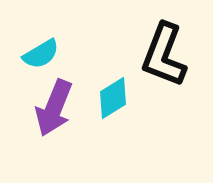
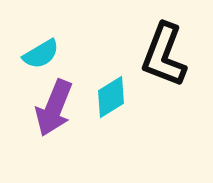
cyan diamond: moved 2 px left, 1 px up
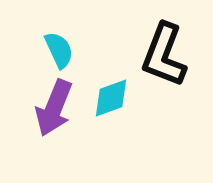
cyan semicircle: moved 18 px right, 4 px up; rotated 84 degrees counterclockwise
cyan diamond: moved 1 px down; rotated 12 degrees clockwise
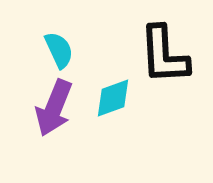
black L-shape: rotated 24 degrees counterclockwise
cyan diamond: moved 2 px right
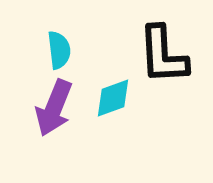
cyan semicircle: rotated 18 degrees clockwise
black L-shape: moved 1 px left
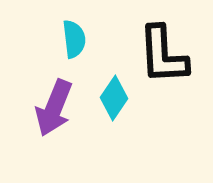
cyan semicircle: moved 15 px right, 11 px up
cyan diamond: moved 1 px right; rotated 36 degrees counterclockwise
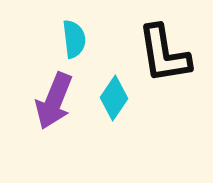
black L-shape: moved 1 px right, 1 px up; rotated 6 degrees counterclockwise
purple arrow: moved 7 px up
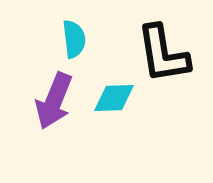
black L-shape: moved 1 px left
cyan diamond: rotated 54 degrees clockwise
